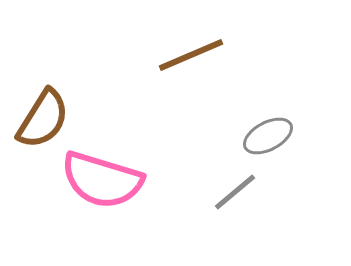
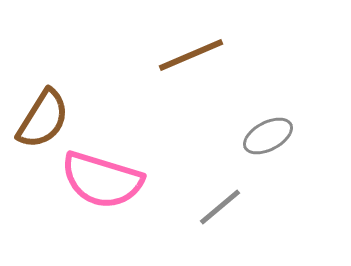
gray line: moved 15 px left, 15 px down
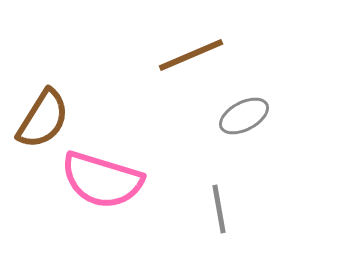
gray ellipse: moved 24 px left, 20 px up
gray line: moved 1 px left, 2 px down; rotated 60 degrees counterclockwise
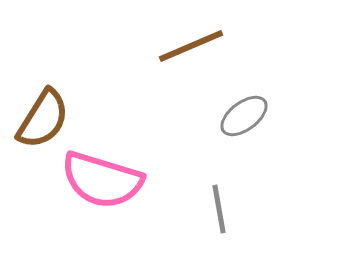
brown line: moved 9 px up
gray ellipse: rotated 9 degrees counterclockwise
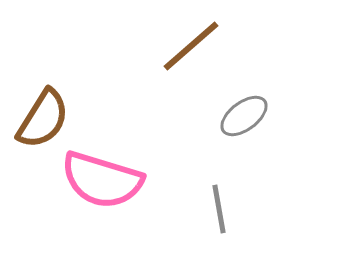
brown line: rotated 18 degrees counterclockwise
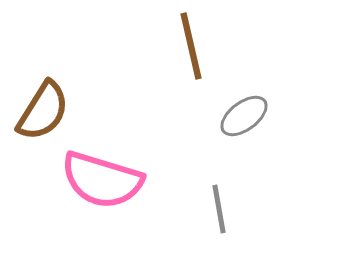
brown line: rotated 62 degrees counterclockwise
brown semicircle: moved 8 px up
